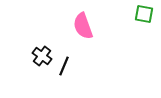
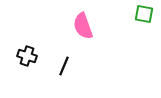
black cross: moved 15 px left; rotated 18 degrees counterclockwise
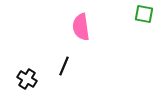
pink semicircle: moved 2 px left, 1 px down; rotated 12 degrees clockwise
black cross: moved 23 px down; rotated 12 degrees clockwise
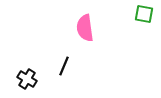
pink semicircle: moved 4 px right, 1 px down
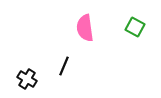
green square: moved 9 px left, 13 px down; rotated 18 degrees clockwise
